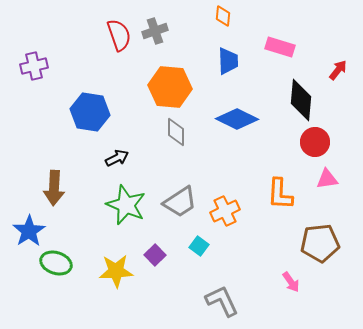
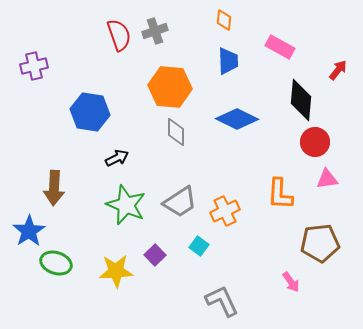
orange diamond: moved 1 px right, 4 px down
pink rectangle: rotated 12 degrees clockwise
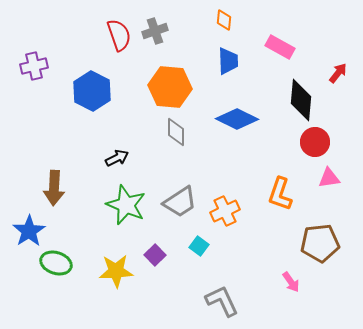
red arrow: moved 3 px down
blue hexagon: moved 2 px right, 21 px up; rotated 18 degrees clockwise
pink triangle: moved 2 px right, 1 px up
orange L-shape: rotated 16 degrees clockwise
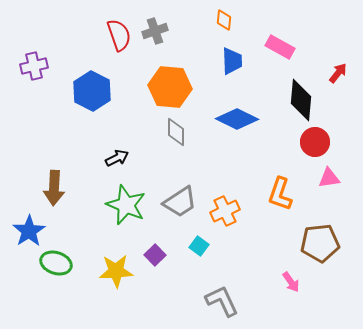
blue trapezoid: moved 4 px right
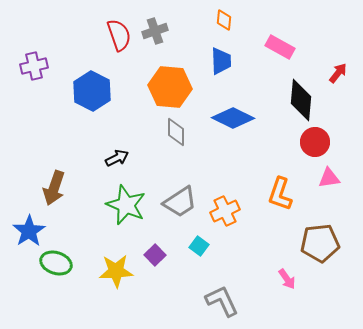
blue trapezoid: moved 11 px left
blue diamond: moved 4 px left, 1 px up
brown arrow: rotated 16 degrees clockwise
pink arrow: moved 4 px left, 3 px up
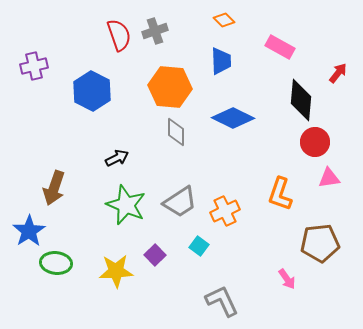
orange diamond: rotated 50 degrees counterclockwise
green ellipse: rotated 12 degrees counterclockwise
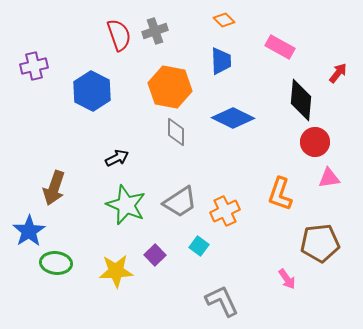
orange hexagon: rotated 6 degrees clockwise
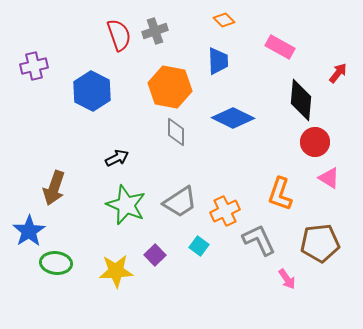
blue trapezoid: moved 3 px left
pink triangle: rotated 40 degrees clockwise
gray L-shape: moved 37 px right, 61 px up
